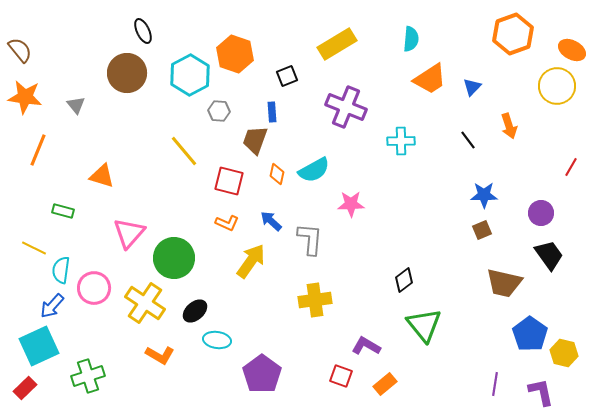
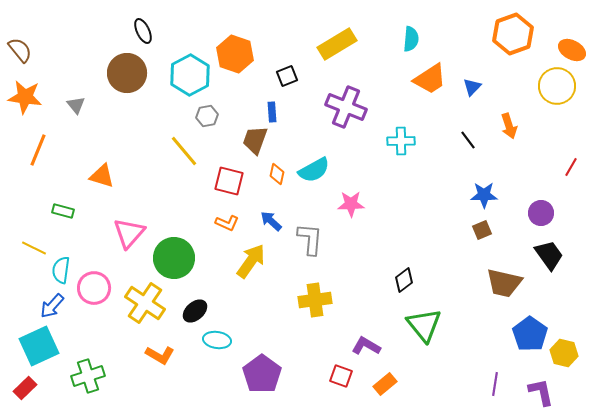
gray hexagon at (219, 111): moved 12 px left, 5 px down; rotated 15 degrees counterclockwise
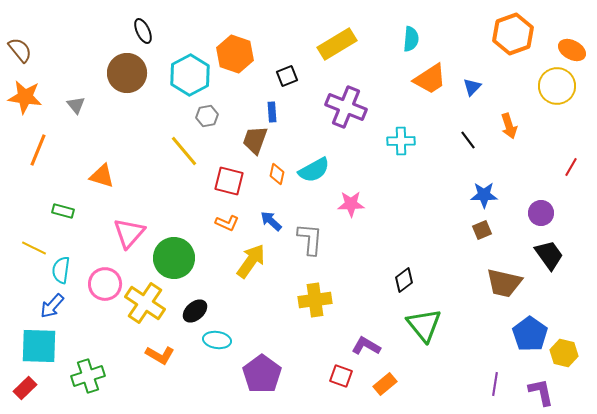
pink circle at (94, 288): moved 11 px right, 4 px up
cyan square at (39, 346): rotated 27 degrees clockwise
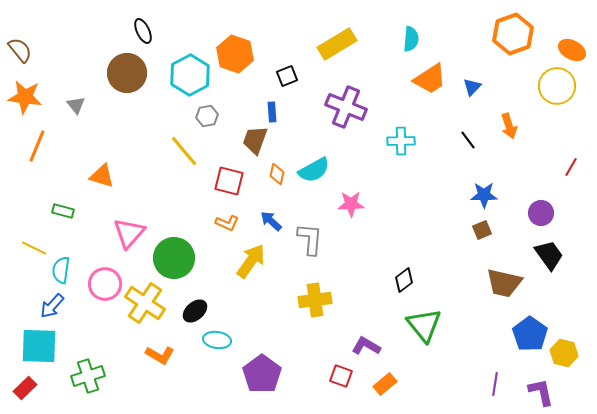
orange line at (38, 150): moved 1 px left, 4 px up
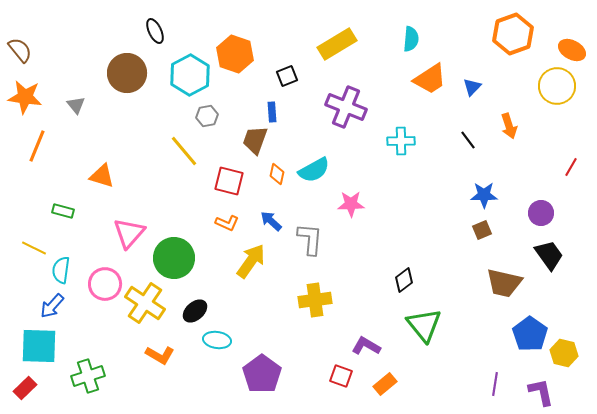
black ellipse at (143, 31): moved 12 px right
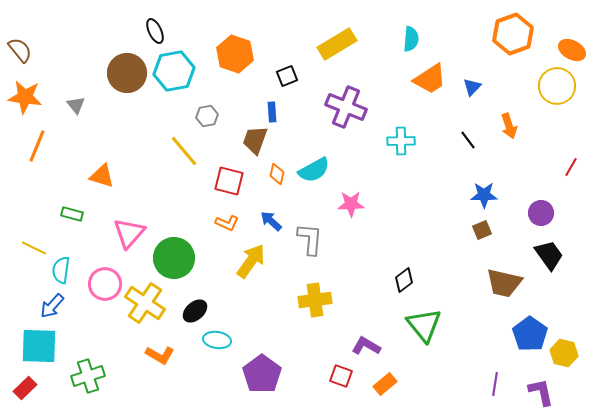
cyan hexagon at (190, 75): moved 16 px left, 4 px up; rotated 18 degrees clockwise
green rectangle at (63, 211): moved 9 px right, 3 px down
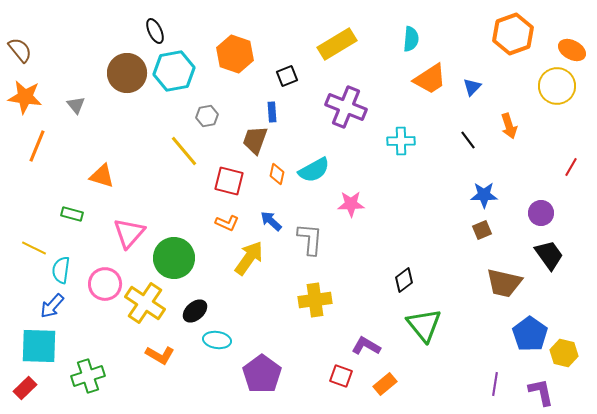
yellow arrow at (251, 261): moved 2 px left, 3 px up
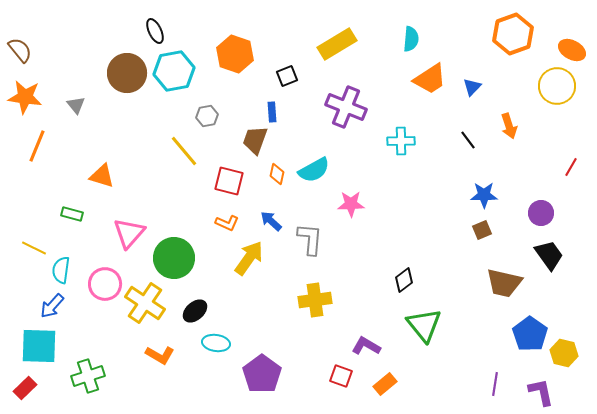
cyan ellipse at (217, 340): moved 1 px left, 3 px down
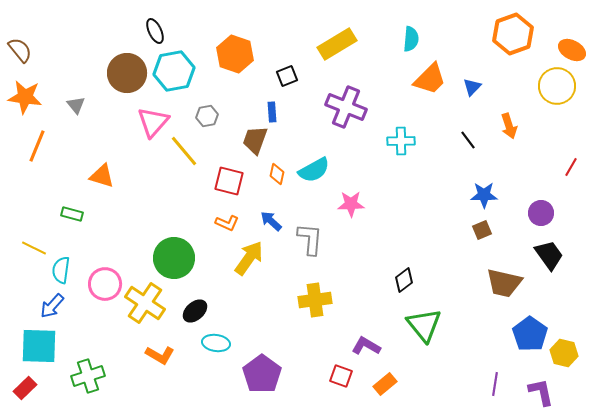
orange trapezoid at (430, 79): rotated 12 degrees counterclockwise
pink triangle at (129, 233): moved 24 px right, 111 px up
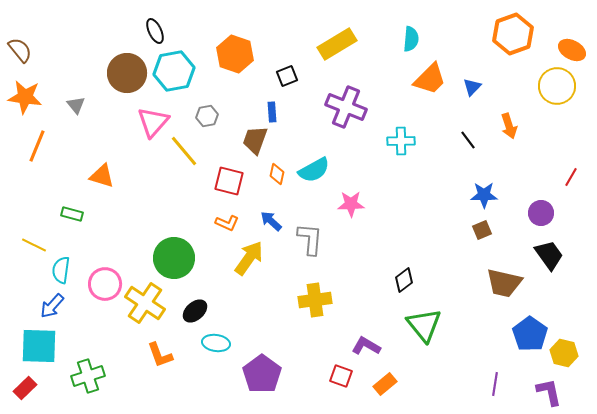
red line at (571, 167): moved 10 px down
yellow line at (34, 248): moved 3 px up
orange L-shape at (160, 355): rotated 40 degrees clockwise
purple L-shape at (541, 392): moved 8 px right
